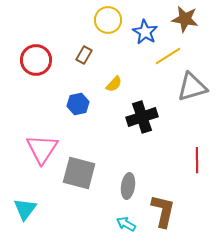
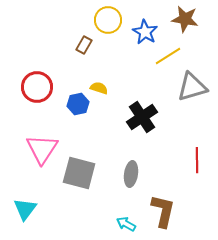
brown rectangle: moved 10 px up
red circle: moved 1 px right, 27 px down
yellow semicircle: moved 15 px left, 4 px down; rotated 114 degrees counterclockwise
black cross: rotated 16 degrees counterclockwise
gray ellipse: moved 3 px right, 12 px up
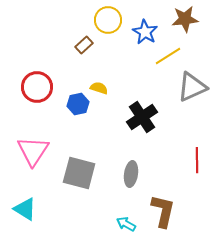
brown star: rotated 16 degrees counterclockwise
brown rectangle: rotated 18 degrees clockwise
gray triangle: rotated 8 degrees counterclockwise
pink triangle: moved 9 px left, 2 px down
cyan triangle: rotated 35 degrees counterclockwise
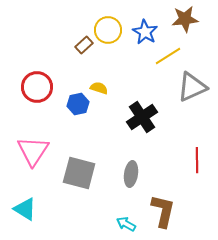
yellow circle: moved 10 px down
